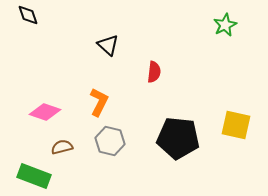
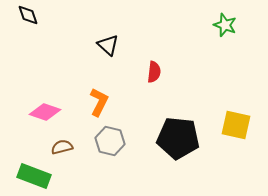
green star: rotated 25 degrees counterclockwise
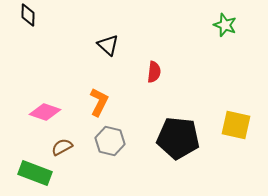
black diamond: rotated 20 degrees clockwise
brown semicircle: rotated 15 degrees counterclockwise
green rectangle: moved 1 px right, 3 px up
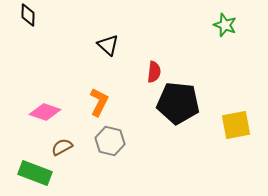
yellow square: rotated 24 degrees counterclockwise
black pentagon: moved 35 px up
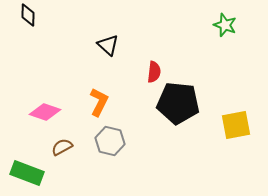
green rectangle: moved 8 px left
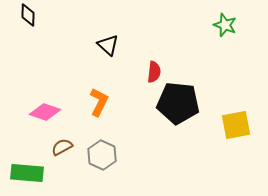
gray hexagon: moved 8 px left, 14 px down; rotated 12 degrees clockwise
green rectangle: rotated 16 degrees counterclockwise
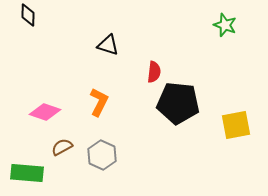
black triangle: rotated 25 degrees counterclockwise
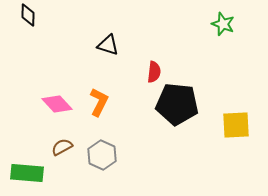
green star: moved 2 px left, 1 px up
black pentagon: moved 1 px left, 1 px down
pink diamond: moved 12 px right, 8 px up; rotated 28 degrees clockwise
yellow square: rotated 8 degrees clockwise
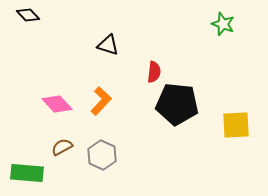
black diamond: rotated 45 degrees counterclockwise
orange L-shape: moved 2 px right, 1 px up; rotated 16 degrees clockwise
